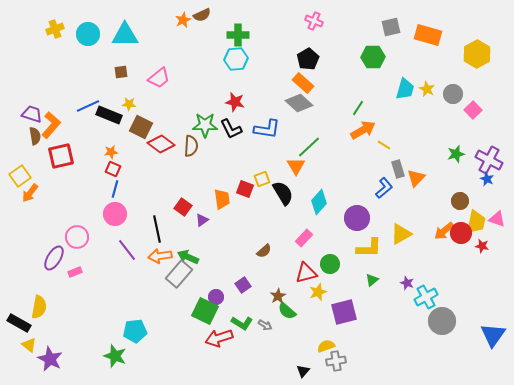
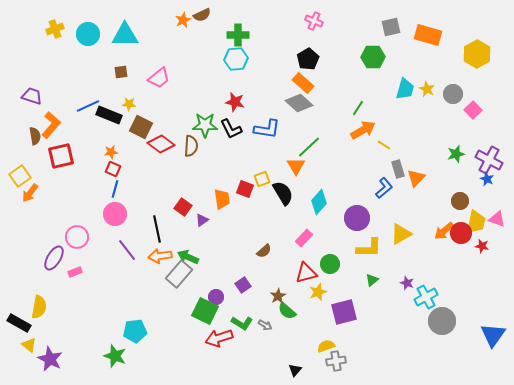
purple trapezoid at (32, 114): moved 18 px up
black triangle at (303, 371): moved 8 px left, 1 px up
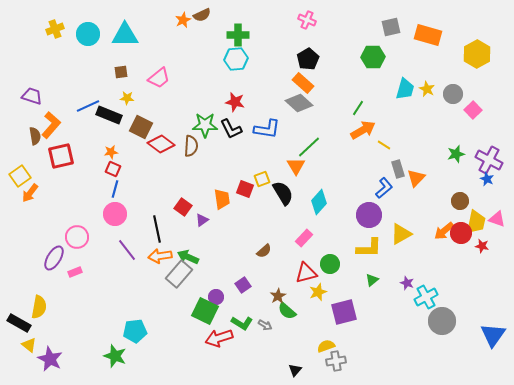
pink cross at (314, 21): moved 7 px left, 1 px up
yellow star at (129, 104): moved 2 px left, 6 px up
purple circle at (357, 218): moved 12 px right, 3 px up
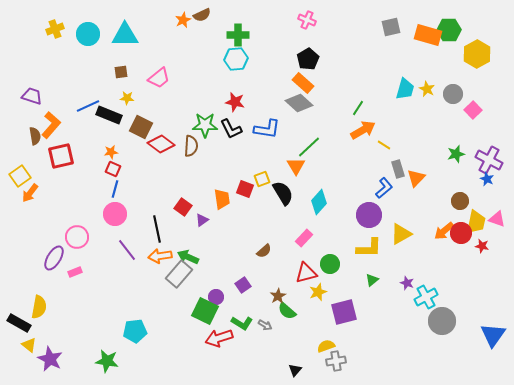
green hexagon at (373, 57): moved 76 px right, 27 px up
green star at (115, 356): moved 8 px left, 5 px down; rotated 10 degrees counterclockwise
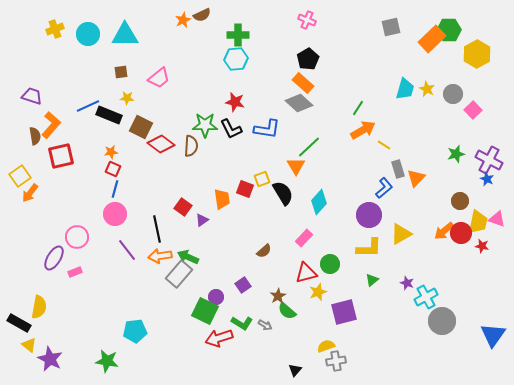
orange rectangle at (428, 35): moved 4 px right, 4 px down; rotated 60 degrees counterclockwise
yellow trapezoid at (476, 222): moved 2 px right
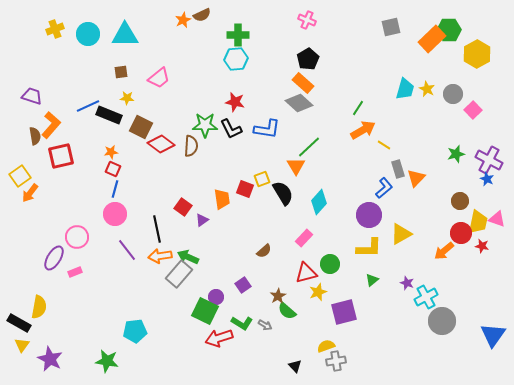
orange arrow at (444, 231): moved 20 px down
yellow triangle at (29, 345): moved 7 px left; rotated 28 degrees clockwise
black triangle at (295, 370): moved 4 px up; rotated 24 degrees counterclockwise
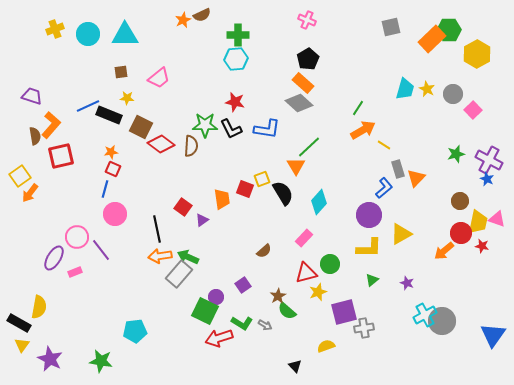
blue line at (115, 189): moved 10 px left
purple line at (127, 250): moved 26 px left
cyan cross at (426, 297): moved 1 px left, 18 px down
green star at (107, 361): moved 6 px left
gray cross at (336, 361): moved 28 px right, 33 px up
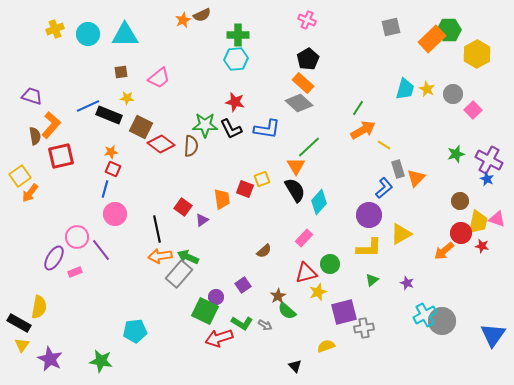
black semicircle at (283, 193): moved 12 px right, 3 px up
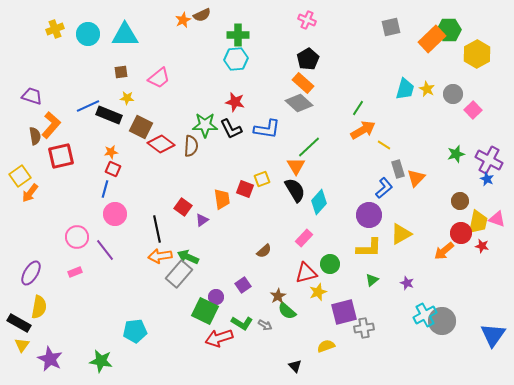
purple line at (101, 250): moved 4 px right
purple ellipse at (54, 258): moved 23 px left, 15 px down
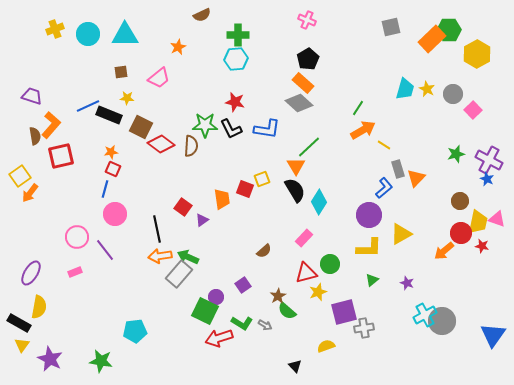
orange star at (183, 20): moved 5 px left, 27 px down
cyan diamond at (319, 202): rotated 10 degrees counterclockwise
